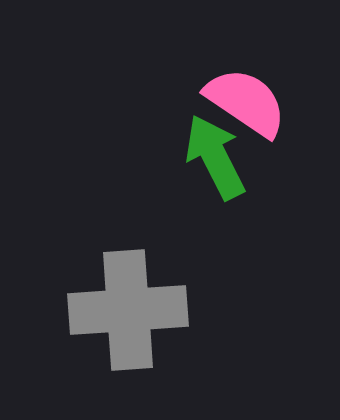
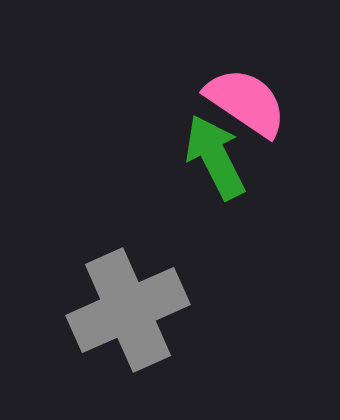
gray cross: rotated 20 degrees counterclockwise
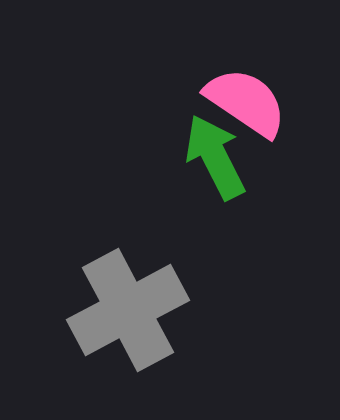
gray cross: rotated 4 degrees counterclockwise
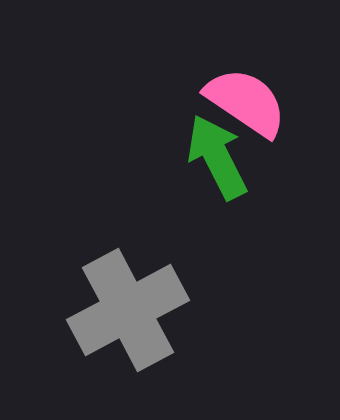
green arrow: moved 2 px right
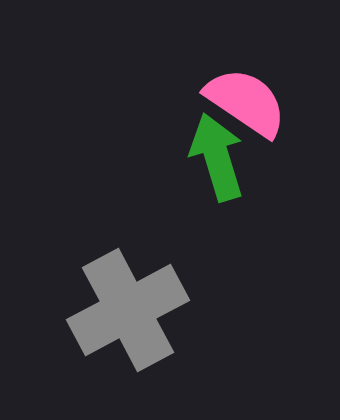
green arrow: rotated 10 degrees clockwise
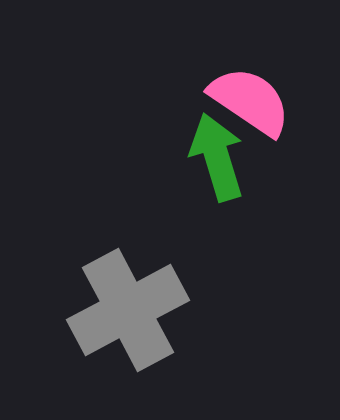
pink semicircle: moved 4 px right, 1 px up
